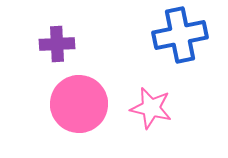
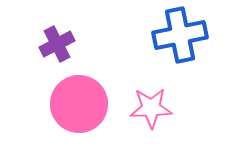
purple cross: rotated 24 degrees counterclockwise
pink star: rotated 15 degrees counterclockwise
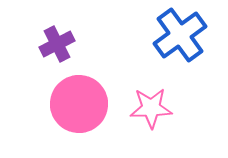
blue cross: rotated 24 degrees counterclockwise
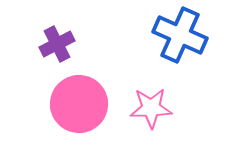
blue cross: rotated 30 degrees counterclockwise
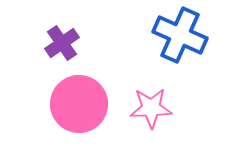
purple cross: moved 5 px right, 1 px up; rotated 8 degrees counterclockwise
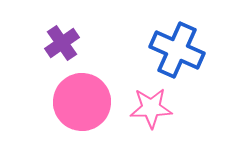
blue cross: moved 3 px left, 15 px down
pink circle: moved 3 px right, 2 px up
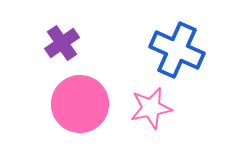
pink circle: moved 2 px left, 2 px down
pink star: rotated 9 degrees counterclockwise
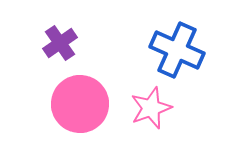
purple cross: moved 2 px left
pink star: rotated 9 degrees counterclockwise
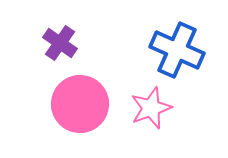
purple cross: rotated 20 degrees counterclockwise
